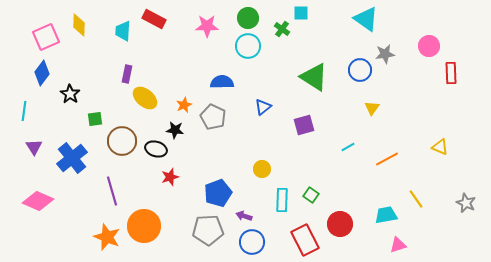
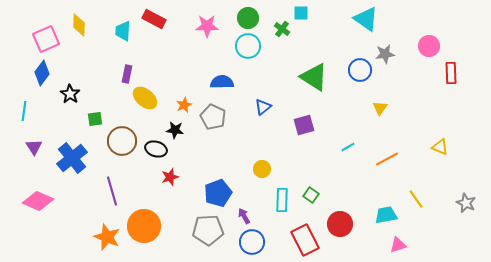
pink square at (46, 37): moved 2 px down
yellow triangle at (372, 108): moved 8 px right
purple arrow at (244, 216): rotated 42 degrees clockwise
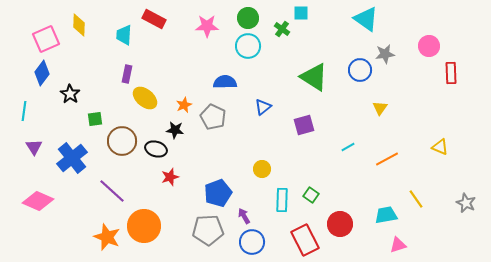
cyan trapezoid at (123, 31): moved 1 px right, 4 px down
blue semicircle at (222, 82): moved 3 px right
purple line at (112, 191): rotated 32 degrees counterclockwise
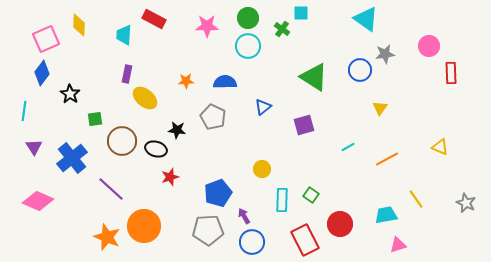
orange star at (184, 105): moved 2 px right, 24 px up; rotated 21 degrees clockwise
black star at (175, 130): moved 2 px right
purple line at (112, 191): moved 1 px left, 2 px up
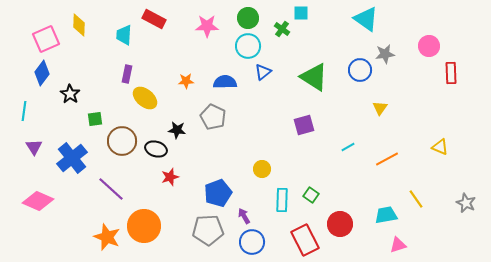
blue triangle at (263, 107): moved 35 px up
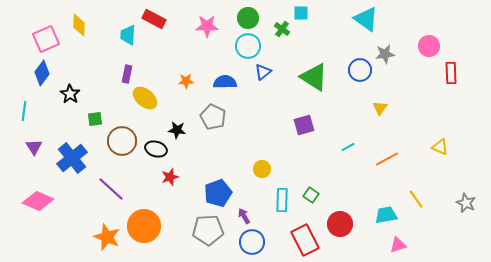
cyan trapezoid at (124, 35): moved 4 px right
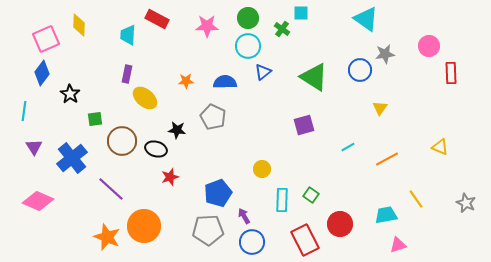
red rectangle at (154, 19): moved 3 px right
